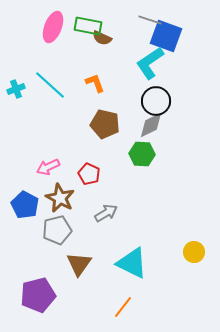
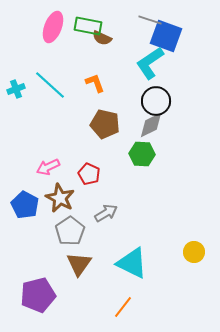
gray pentagon: moved 13 px right, 1 px down; rotated 20 degrees counterclockwise
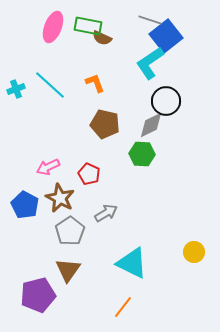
blue square: rotated 32 degrees clockwise
black circle: moved 10 px right
brown triangle: moved 11 px left, 6 px down
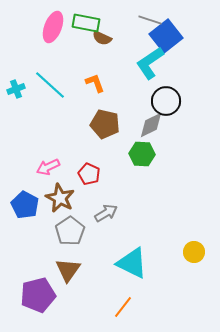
green rectangle: moved 2 px left, 3 px up
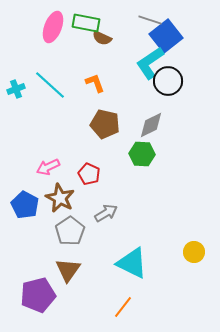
black circle: moved 2 px right, 20 px up
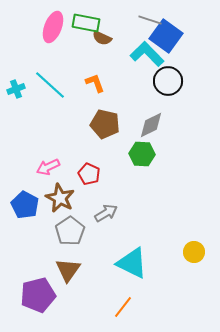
blue square: rotated 16 degrees counterclockwise
cyan L-shape: moved 3 px left, 9 px up; rotated 80 degrees clockwise
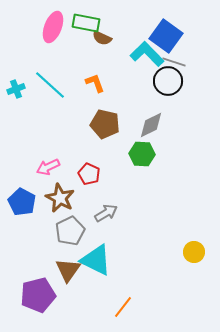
gray line: moved 24 px right, 42 px down
blue pentagon: moved 3 px left, 3 px up
gray pentagon: rotated 8 degrees clockwise
cyan triangle: moved 36 px left, 3 px up
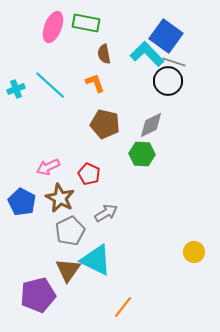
brown semicircle: moved 2 px right, 16 px down; rotated 54 degrees clockwise
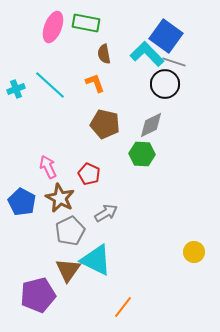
black circle: moved 3 px left, 3 px down
pink arrow: rotated 90 degrees clockwise
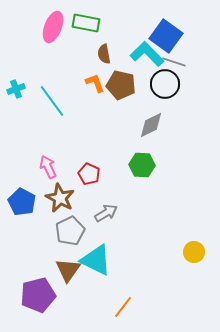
cyan line: moved 2 px right, 16 px down; rotated 12 degrees clockwise
brown pentagon: moved 16 px right, 39 px up
green hexagon: moved 11 px down
